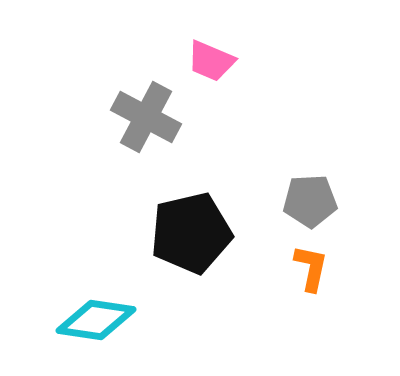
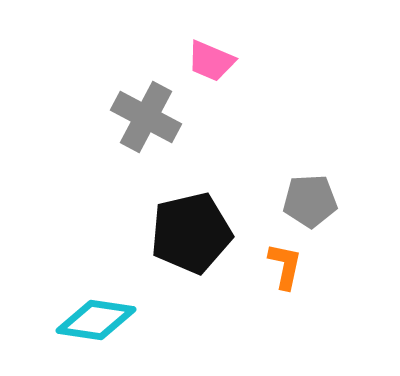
orange L-shape: moved 26 px left, 2 px up
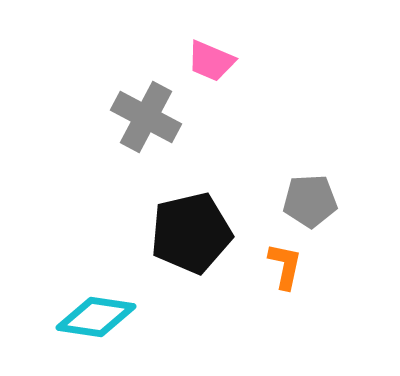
cyan diamond: moved 3 px up
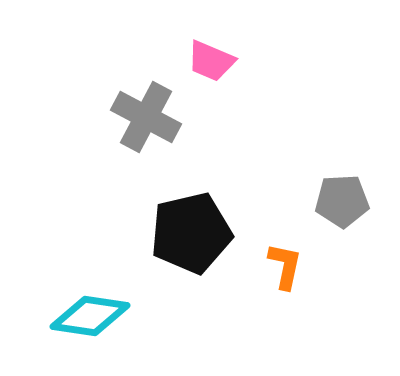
gray pentagon: moved 32 px right
cyan diamond: moved 6 px left, 1 px up
